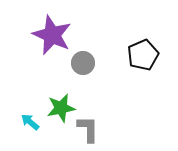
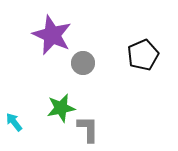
cyan arrow: moved 16 px left; rotated 12 degrees clockwise
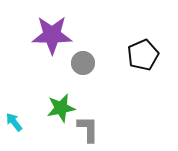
purple star: rotated 24 degrees counterclockwise
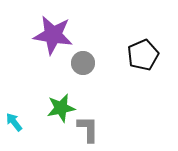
purple star: moved 1 px right; rotated 9 degrees clockwise
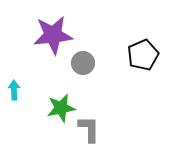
purple star: rotated 15 degrees counterclockwise
cyan arrow: moved 32 px up; rotated 36 degrees clockwise
gray L-shape: moved 1 px right
